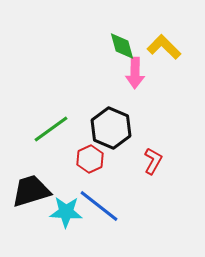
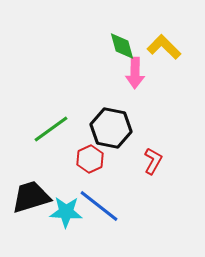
black hexagon: rotated 12 degrees counterclockwise
black trapezoid: moved 6 px down
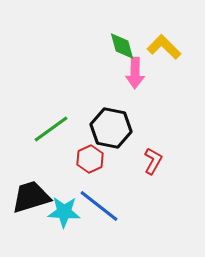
cyan star: moved 2 px left
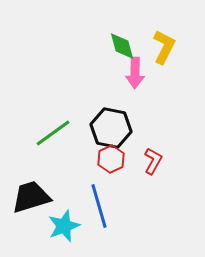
yellow L-shape: rotated 72 degrees clockwise
green line: moved 2 px right, 4 px down
red hexagon: moved 21 px right
blue line: rotated 36 degrees clockwise
cyan star: moved 14 px down; rotated 24 degrees counterclockwise
